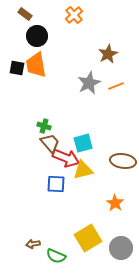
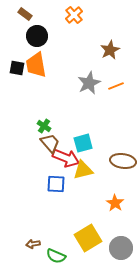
brown star: moved 2 px right, 4 px up
green cross: rotated 16 degrees clockwise
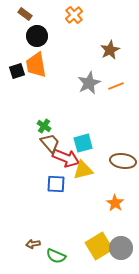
black square: moved 3 px down; rotated 28 degrees counterclockwise
yellow square: moved 11 px right, 8 px down
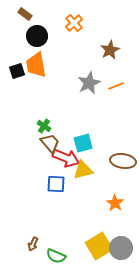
orange cross: moved 8 px down
brown arrow: rotated 56 degrees counterclockwise
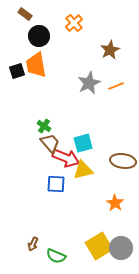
black circle: moved 2 px right
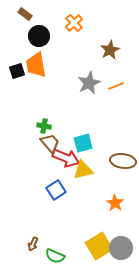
green cross: rotated 24 degrees counterclockwise
blue square: moved 6 px down; rotated 36 degrees counterclockwise
green semicircle: moved 1 px left
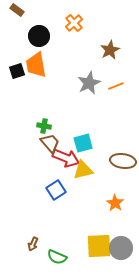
brown rectangle: moved 8 px left, 4 px up
yellow square: rotated 28 degrees clockwise
green semicircle: moved 2 px right, 1 px down
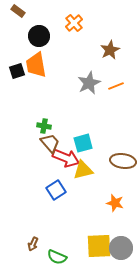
brown rectangle: moved 1 px right, 1 px down
orange star: rotated 18 degrees counterclockwise
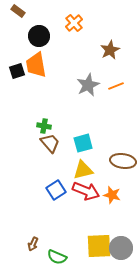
gray star: moved 1 px left, 2 px down
red arrow: moved 20 px right, 33 px down
orange star: moved 3 px left, 8 px up
